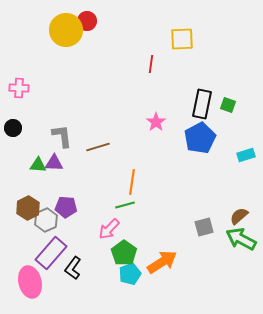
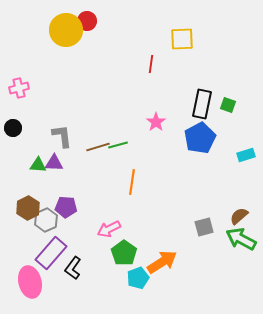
pink cross: rotated 18 degrees counterclockwise
green line: moved 7 px left, 60 px up
pink arrow: rotated 20 degrees clockwise
cyan pentagon: moved 8 px right, 4 px down
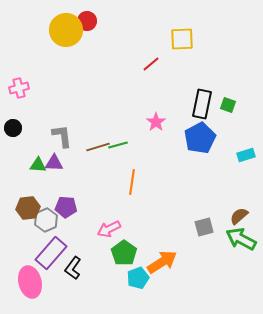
red line: rotated 42 degrees clockwise
brown hexagon: rotated 20 degrees clockwise
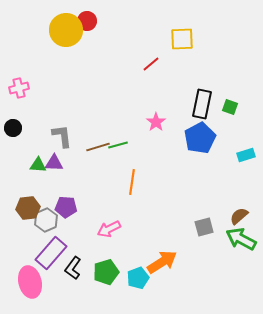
green square: moved 2 px right, 2 px down
green pentagon: moved 18 px left, 19 px down; rotated 20 degrees clockwise
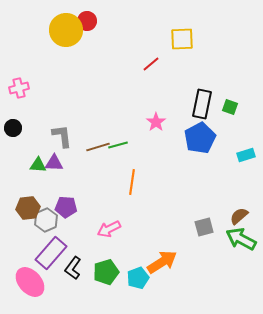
pink ellipse: rotated 28 degrees counterclockwise
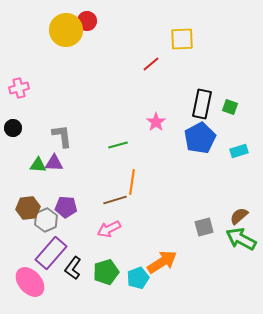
brown line: moved 17 px right, 53 px down
cyan rectangle: moved 7 px left, 4 px up
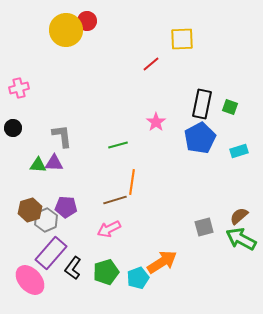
brown hexagon: moved 2 px right, 2 px down; rotated 10 degrees counterclockwise
pink ellipse: moved 2 px up
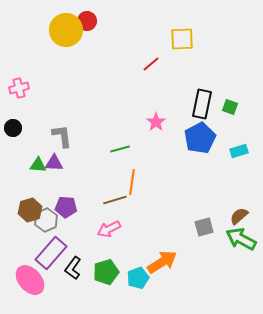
green line: moved 2 px right, 4 px down
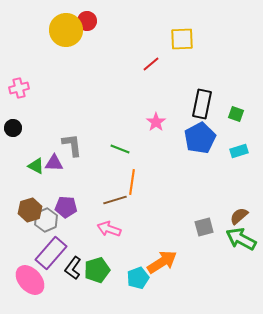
green square: moved 6 px right, 7 px down
gray L-shape: moved 10 px right, 9 px down
green line: rotated 36 degrees clockwise
green triangle: moved 2 px left, 1 px down; rotated 24 degrees clockwise
pink arrow: rotated 45 degrees clockwise
green pentagon: moved 9 px left, 2 px up
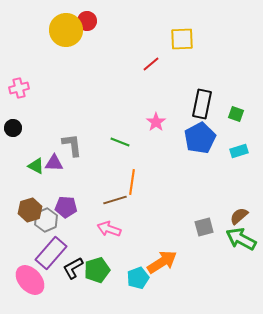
green line: moved 7 px up
black L-shape: rotated 25 degrees clockwise
